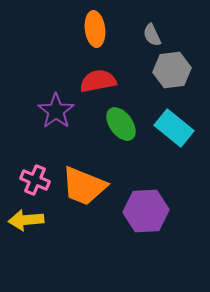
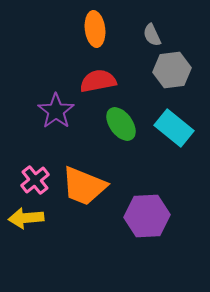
pink cross: rotated 28 degrees clockwise
purple hexagon: moved 1 px right, 5 px down
yellow arrow: moved 2 px up
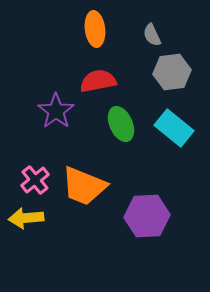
gray hexagon: moved 2 px down
green ellipse: rotated 12 degrees clockwise
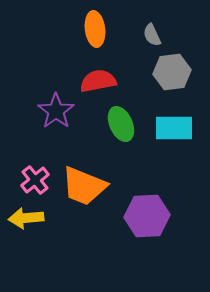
cyan rectangle: rotated 39 degrees counterclockwise
